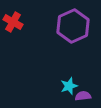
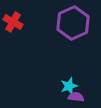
purple hexagon: moved 3 px up
purple semicircle: moved 7 px left, 1 px down; rotated 14 degrees clockwise
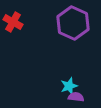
purple hexagon: rotated 12 degrees counterclockwise
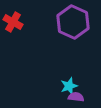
purple hexagon: moved 1 px up
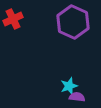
red cross: moved 3 px up; rotated 36 degrees clockwise
purple semicircle: moved 1 px right
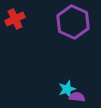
red cross: moved 2 px right
cyan star: moved 2 px left, 3 px down
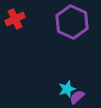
purple hexagon: moved 1 px left
purple semicircle: rotated 49 degrees counterclockwise
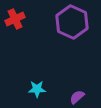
cyan star: moved 30 px left; rotated 18 degrees clockwise
